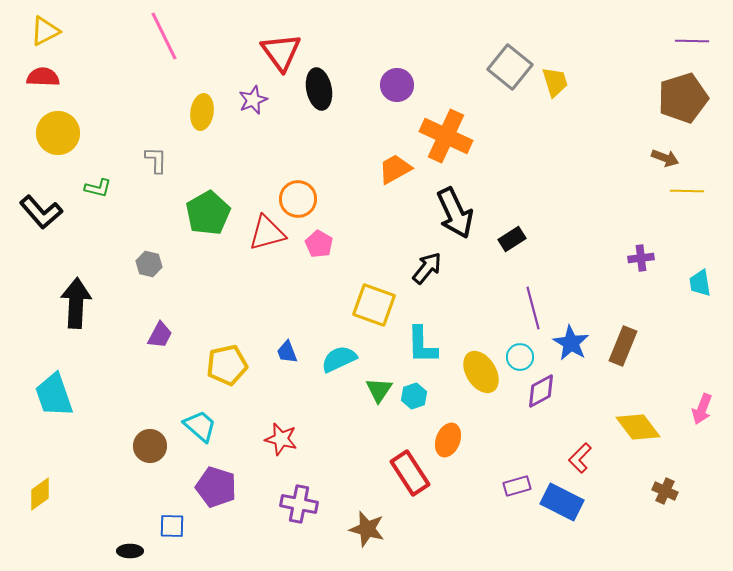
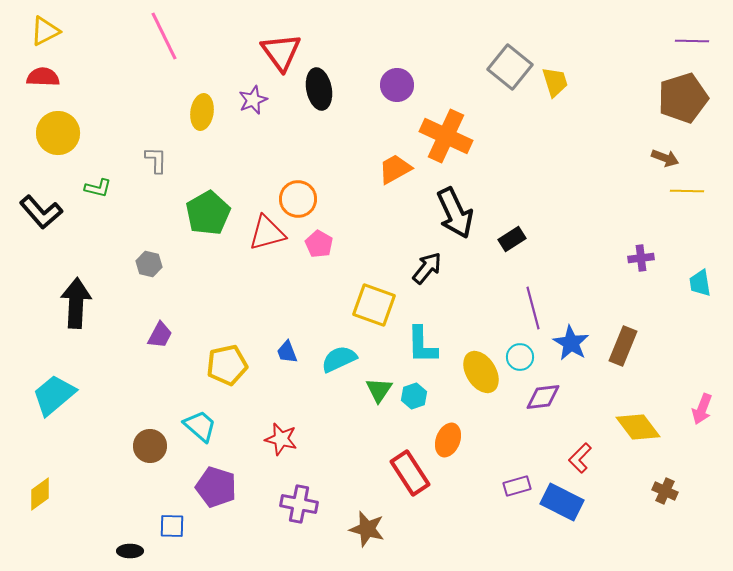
purple diamond at (541, 391): moved 2 px right, 6 px down; rotated 21 degrees clockwise
cyan trapezoid at (54, 395): rotated 69 degrees clockwise
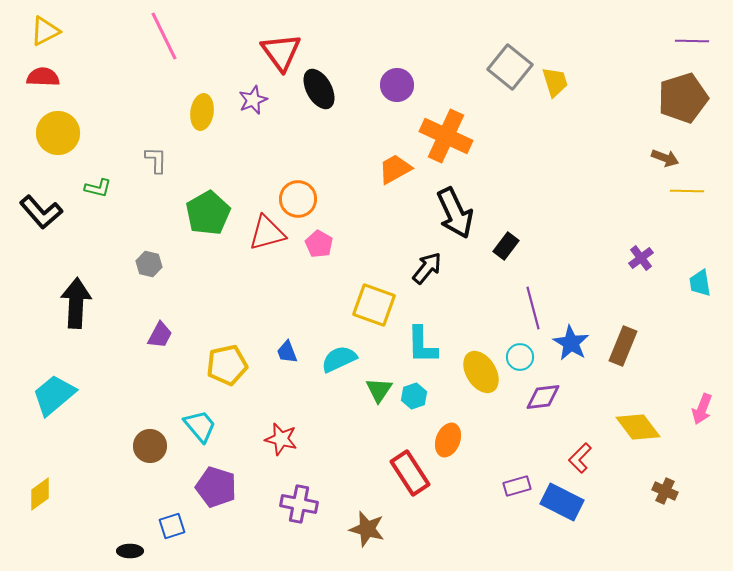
black ellipse at (319, 89): rotated 18 degrees counterclockwise
black rectangle at (512, 239): moved 6 px left, 7 px down; rotated 20 degrees counterclockwise
purple cross at (641, 258): rotated 30 degrees counterclockwise
cyan trapezoid at (200, 426): rotated 9 degrees clockwise
blue square at (172, 526): rotated 20 degrees counterclockwise
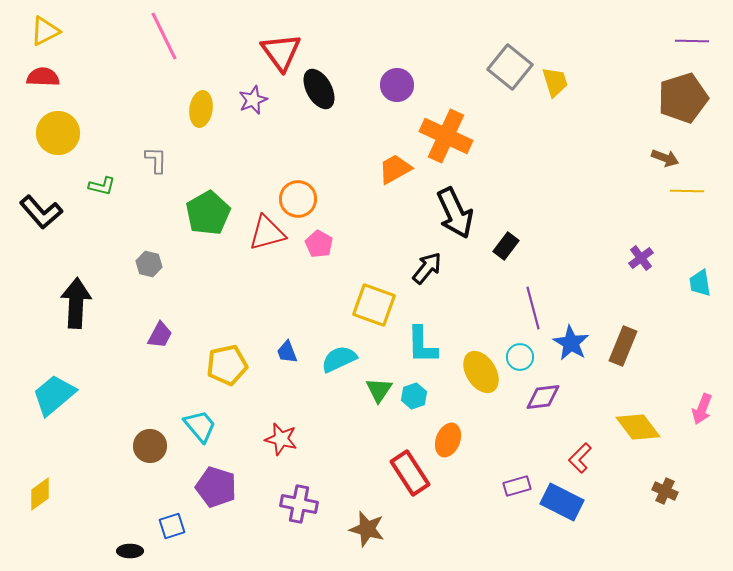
yellow ellipse at (202, 112): moved 1 px left, 3 px up
green L-shape at (98, 188): moved 4 px right, 2 px up
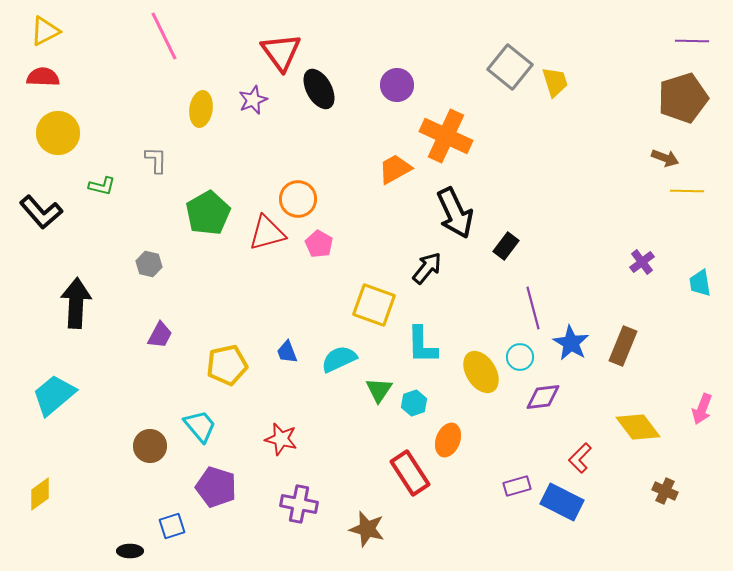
purple cross at (641, 258): moved 1 px right, 4 px down
cyan hexagon at (414, 396): moved 7 px down
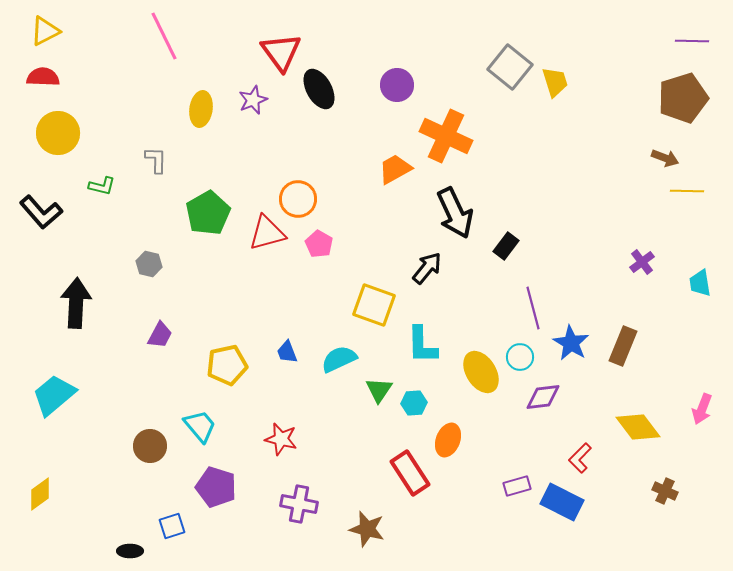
cyan hexagon at (414, 403): rotated 15 degrees clockwise
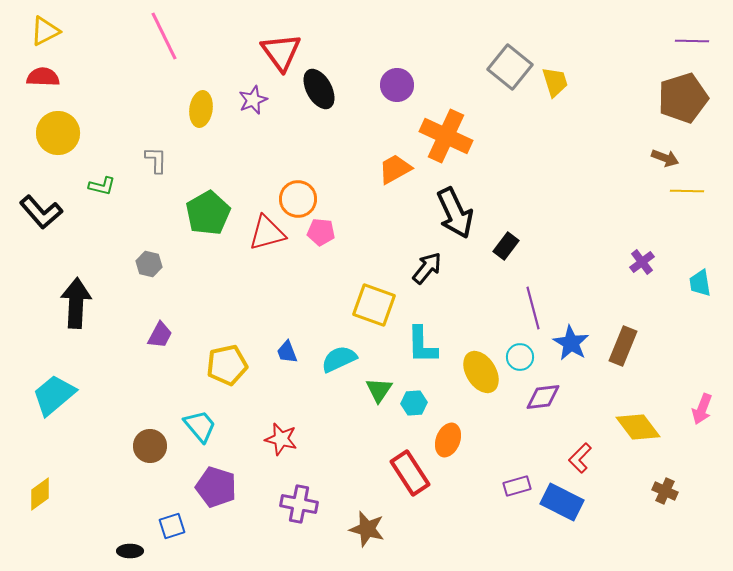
pink pentagon at (319, 244): moved 2 px right, 12 px up; rotated 24 degrees counterclockwise
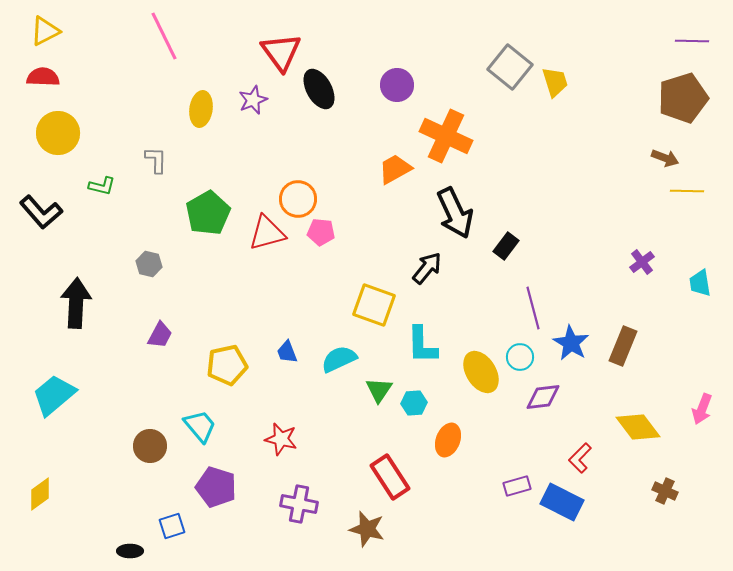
red rectangle at (410, 473): moved 20 px left, 4 px down
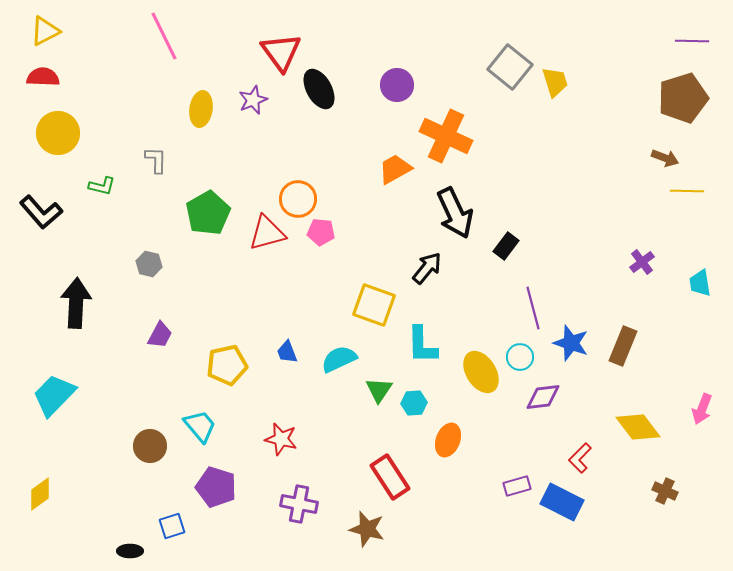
blue star at (571, 343): rotated 12 degrees counterclockwise
cyan trapezoid at (54, 395): rotated 6 degrees counterclockwise
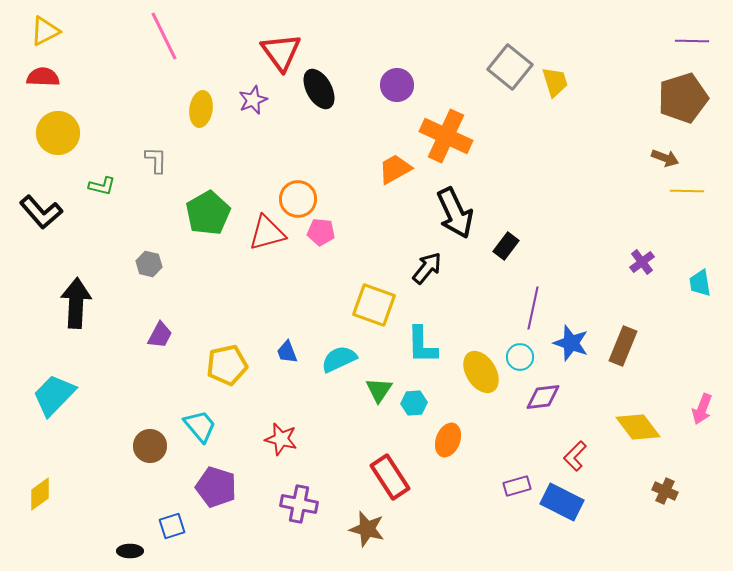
purple line at (533, 308): rotated 27 degrees clockwise
red L-shape at (580, 458): moved 5 px left, 2 px up
